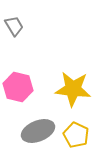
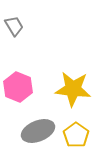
pink hexagon: rotated 8 degrees clockwise
yellow pentagon: rotated 10 degrees clockwise
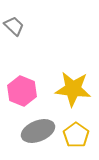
gray trapezoid: rotated 15 degrees counterclockwise
pink hexagon: moved 4 px right, 4 px down
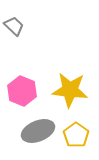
yellow star: moved 3 px left, 1 px down
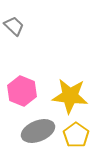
yellow star: moved 6 px down
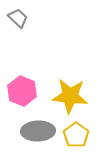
gray trapezoid: moved 4 px right, 8 px up
gray ellipse: rotated 20 degrees clockwise
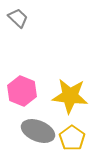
gray ellipse: rotated 24 degrees clockwise
yellow pentagon: moved 4 px left, 3 px down
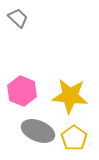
yellow pentagon: moved 2 px right
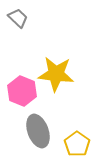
yellow star: moved 14 px left, 22 px up
gray ellipse: rotated 48 degrees clockwise
yellow pentagon: moved 3 px right, 6 px down
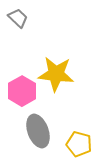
pink hexagon: rotated 8 degrees clockwise
yellow pentagon: moved 2 px right; rotated 20 degrees counterclockwise
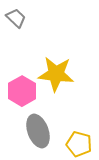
gray trapezoid: moved 2 px left
